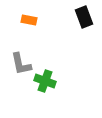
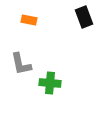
green cross: moved 5 px right, 2 px down; rotated 15 degrees counterclockwise
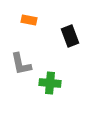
black rectangle: moved 14 px left, 19 px down
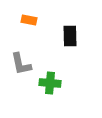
black rectangle: rotated 20 degrees clockwise
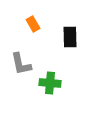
orange rectangle: moved 4 px right, 4 px down; rotated 49 degrees clockwise
black rectangle: moved 1 px down
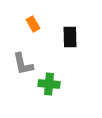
gray L-shape: moved 2 px right
green cross: moved 1 px left, 1 px down
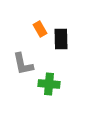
orange rectangle: moved 7 px right, 5 px down
black rectangle: moved 9 px left, 2 px down
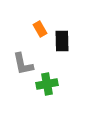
black rectangle: moved 1 px right, 2 px down
green cross: moved 2 px left; rotated 15 degrees counterclockwise
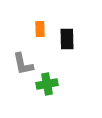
orange rectangle: rotated 28 degrees clockwise
black rectangle: moved 5 px right, 2 px up
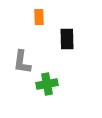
orange rectangle: moved 1 px left, 12 px up
gray L-shape: moved 1 px left, 2 px up; rotated 20 degrees clockwise
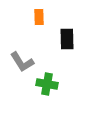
gray L-shape: rotated 40 degrees counterclockwise
green cross: rotated 20 degrees clockwise
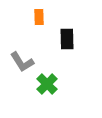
green cross: rotated 35 degrees clockwise
